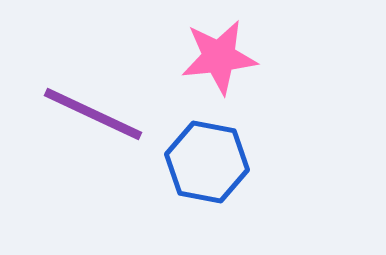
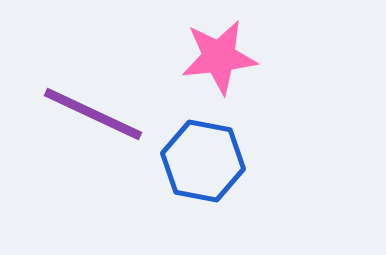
blue hexagon: moved 4 px left, 1 px up
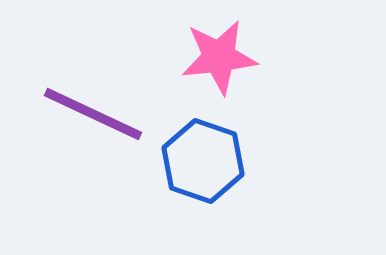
blue hexagon: rotated 8 degrees clockwise
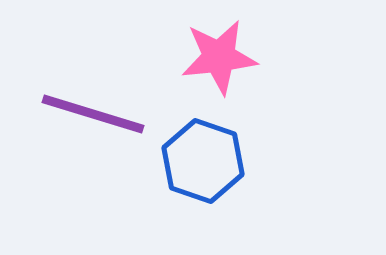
purple line: rotated 8 degrees counterclockwise
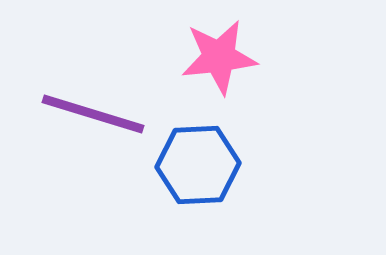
blue hexagon: moved 5 px left, 4 px down; rotated 22 degrees counterclockwise
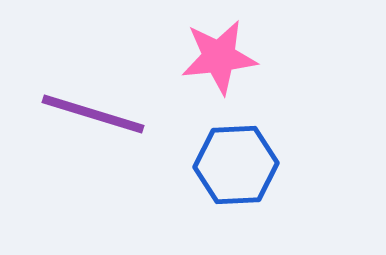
blue hexagon: moved 38 px right
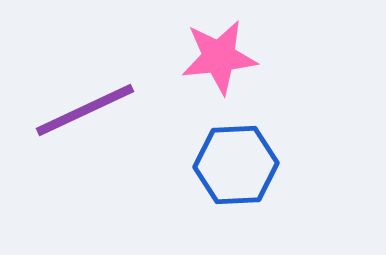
purple line: moved 8 px left, 4 px up; rotated 42 degrees counterclockwise
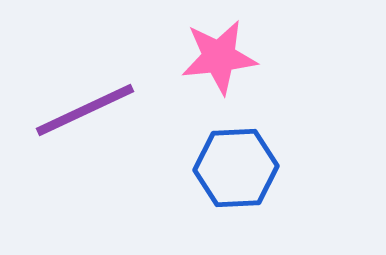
blue hexagon: moved 3 px down
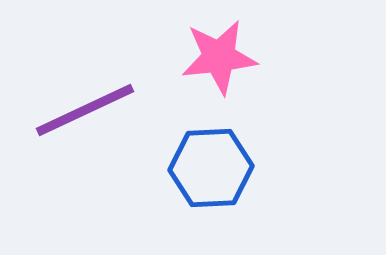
blue hexagon: moved 25 px left
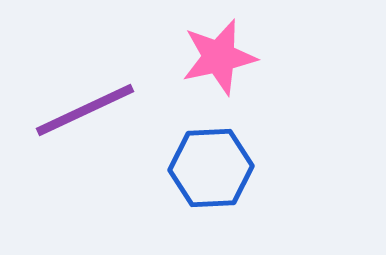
pink star: rotated 6 degrees counterclockwise
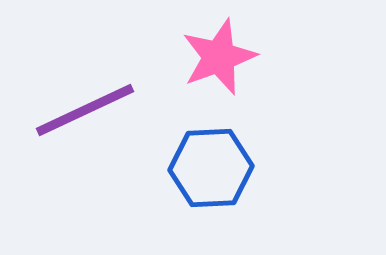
pink star: rotated 8 degrees counterclockwise
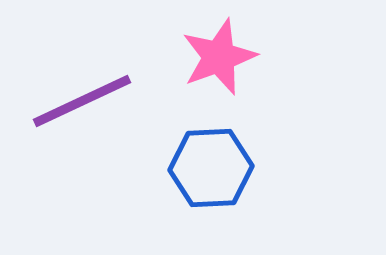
purple line: moved 3 px left, 9 px up
